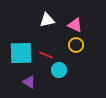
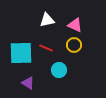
yellow circle: moved 2 px left
red line: moved 7 px up
purple triangle: moved 1 px left, 1 px down
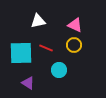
white triangle: moved 9 px left, 1 px down
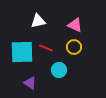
yellow circle: moved 2 px down
cyan square: moved 1 px right, 1 px up
purple triangle: moved 2 px right
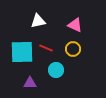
yellow circle: moved 1 px left, 2 px down
cyan circle: moved 3 px left
purple triangle: rotated 32 degrees counterclockwise
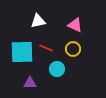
cyan circle: moved 1 px right, 1 px up
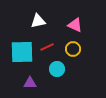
red line: moved 1 px right, 1 px up; rotated 48 degrees counterclockwise
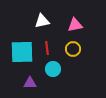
white triangle: moved 4 px right
pink triangle: rotated 35 degrees counterclockwise
red line: moved 1 px down; rotated 72 degrees counterclockwise
cyan circle: moved 4 px left
